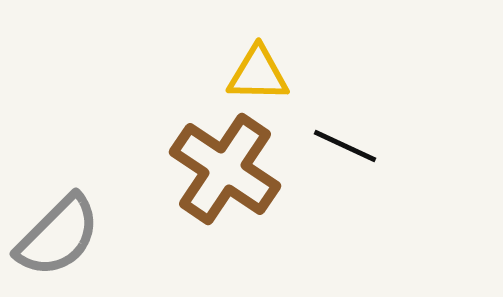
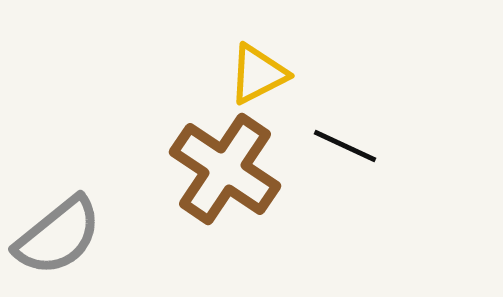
yellow triangle: rotated 28 degrees counterclockwise
gray semicircle: rotated 6 degrees clockwise
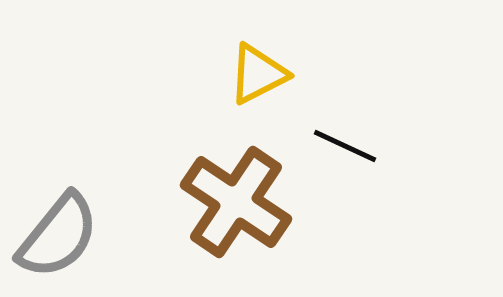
brown cross: moved 11 px right, 33 px down
gray semicircle: rotated 12 degrees counterclockwise
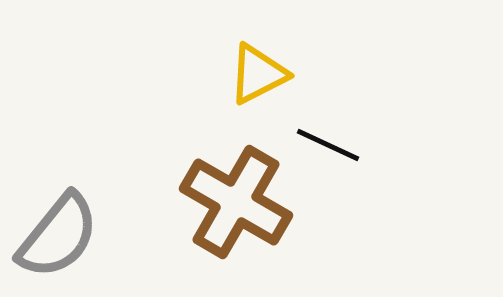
black line: moved 17 px left, 1 px up
brown cross: rotated 4 degrees counterclockwise
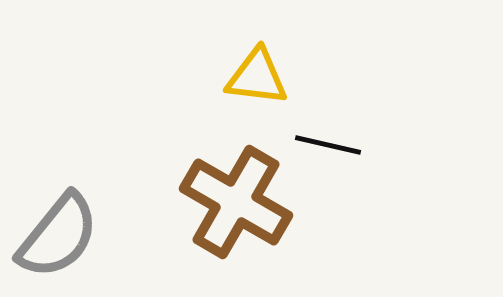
yellow triangle: moved 1 px left, 3 px down; rotated 34 degrees clockwise
black line: rotated 12 degrees counterclockwise
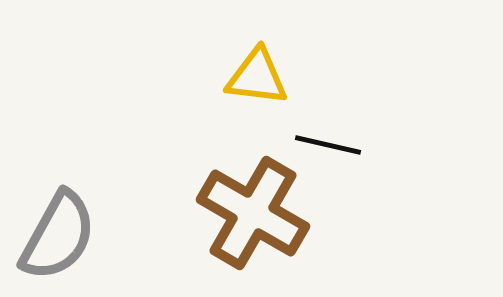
brown cross: moved 17 px right, 11 px down
gray semicircle: rotated 10 degrees counterclockwise
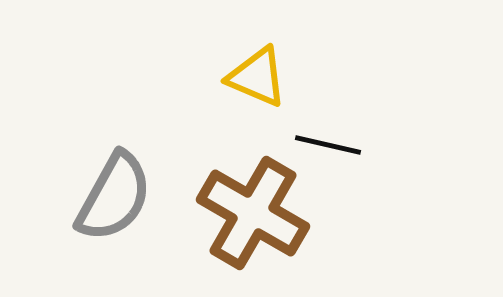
yellow triangle: rotated 16 degrees clockwise
gray semicircle: moved 56 px right, 39 px up
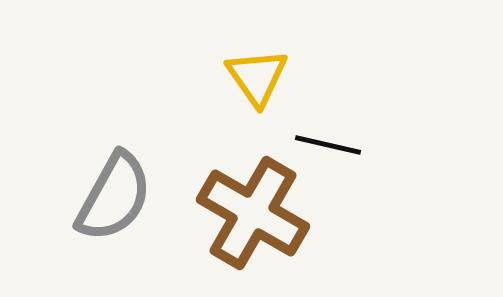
yellow triangle: rotated 32 degrees clockwise
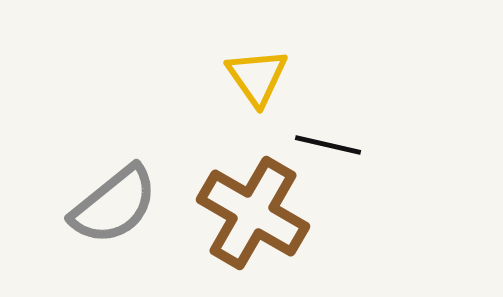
gray semicircle: moved 8 px down; rotated 22 degrees clockwise
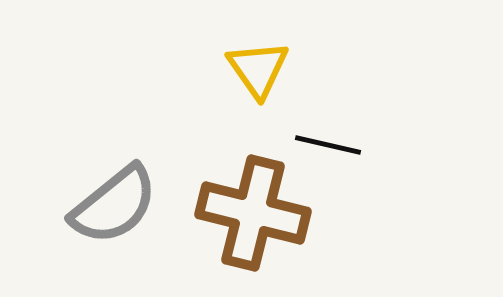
yellow triangle: moved 1 px right, 8 px up
brown cross: rotated 16 degrees counterclockwise
